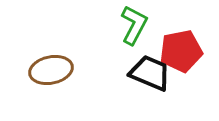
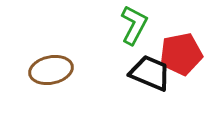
red pentagon: moved 3 px down
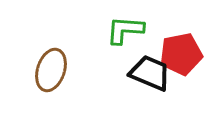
green L-shape: moved 9 px left, 5 px down; rotated 114 degrees counterclockwise
brown ellipse: rotated 60 degrees counterclockwise
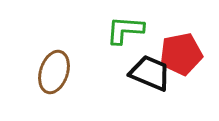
brown ellipse: moved 3 px right, 2 px down
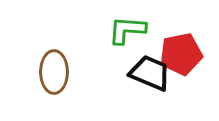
green L-shape: moved 2 px right
brown ellipse: rotated 18 degrees counterclockwise
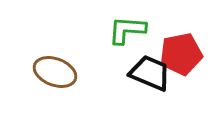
brown ellipse: moved 1 px right; rotated 69 degrees counterclockwise
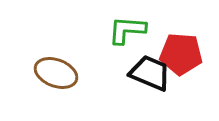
red pentagon: rotated 15 degrees clockwise
brown ellipse: moved 1 px right, 1 px down
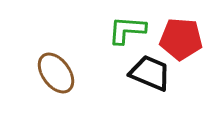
red pentagon: moved 15 px up
brown ellipse: rotated 33 degrees clockwise
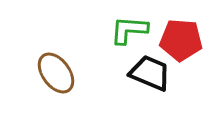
green L-shape: moved 2 px right
red pentagon: moved 1 px down
